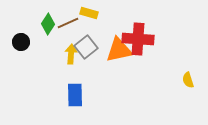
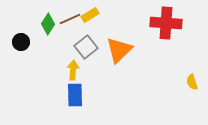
yellow rectangle: moved 1 px right, 2 px down; rotated 48 degrees counterclockwise
brown line: moved 2 px right, 4 px up
red cross: moved 28 px right, 16 px up
orange triangle: rotated 32 degrees counterclockwise
yellow arrow: moved 2 px right, 16 px down
yellow semicircle: moved 4 px right, 2 px down
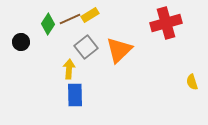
red cross: rotated 20 degrees counterclockwise
yellow arrow: moved 4 px left, 1 px up
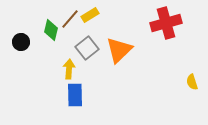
brown line: rotated 25 degrees counterclockwise
green diamond: moved 3 px right, 6 px down; rotated 20 degrees counterclockwise
gray square: moved 1 px right, 1 px down
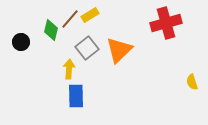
blue rectangle: moved 1 px right, 1 px down
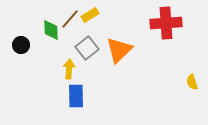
red cross: rotated 12 degrees clockwise
green diamond: rotated 15 degrees counterclockwise
black circle: moved 3 px down
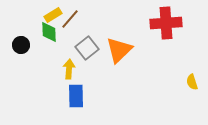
yellow rectangle: moved 37 px left
green diamond: moved 2 px left, 2 px down
